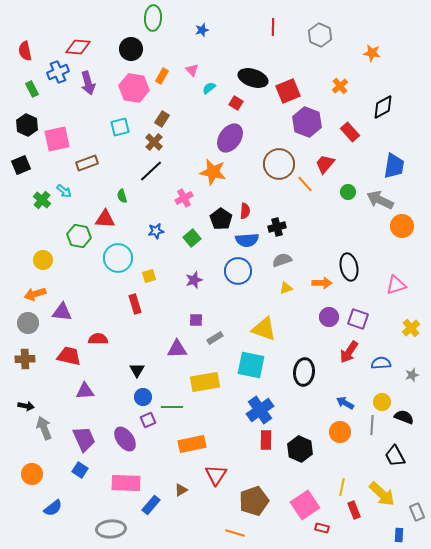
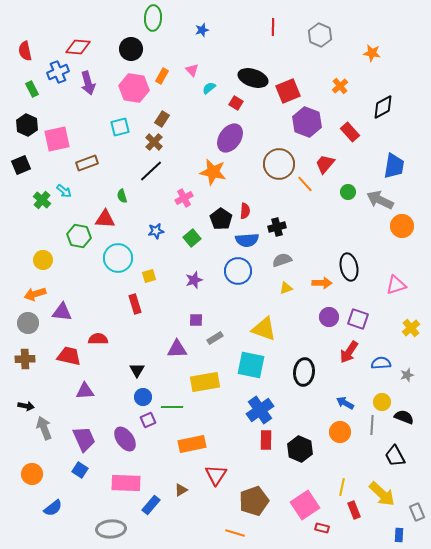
gray star at (412, 375): moved 5 px left
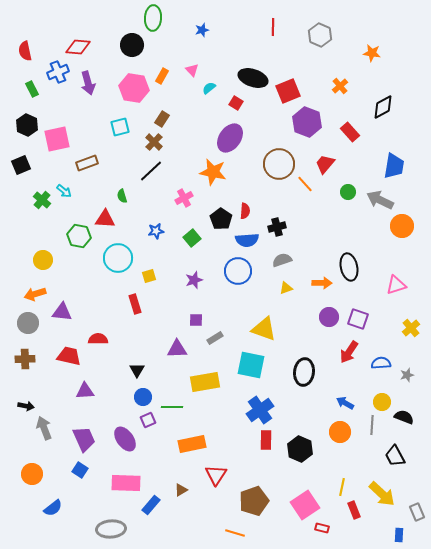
black circle at (131, 49): moved 1 px right, 4 px up
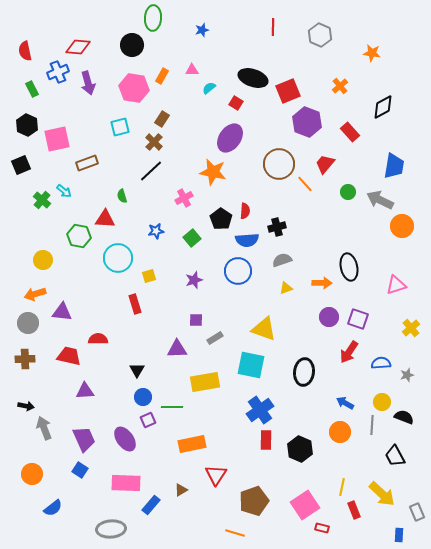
pink triangle at (192, 70): rotated 48 degrees counterclockwise
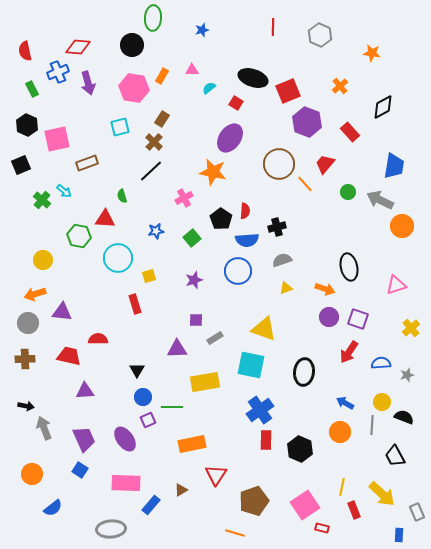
orange arrow at (322, 283): moved 3 px right, 6 px down; rotated 18 degrees clockwise
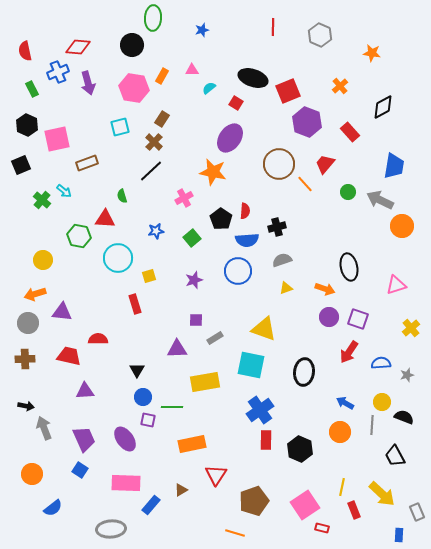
purple square at (148, 420): rotated 35 degrees clockwise
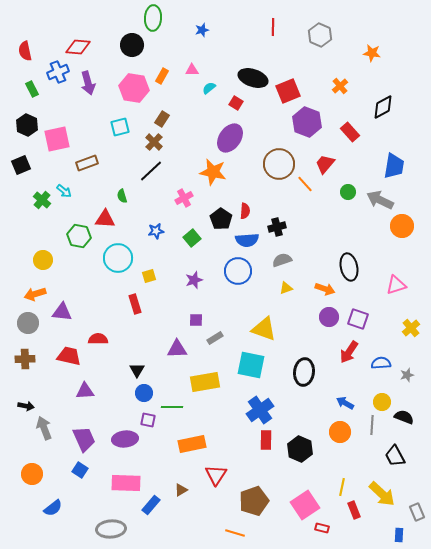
blue circle at (143, 397): moved 1 px right, 4 px up
purple ellipse at (125, 439): rotated 60 degrees counterclockwise
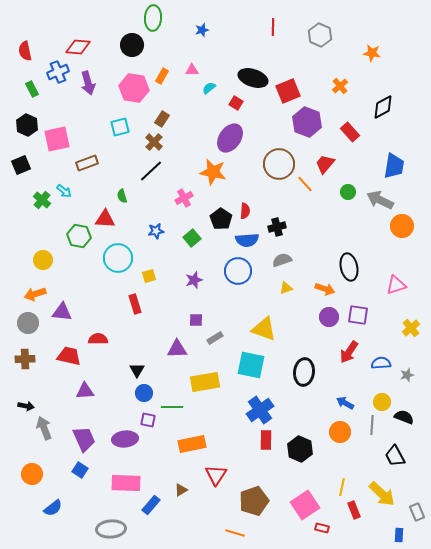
purple square at (358, 319): moved 4 px up; rotated 10 degrees counterclockwise
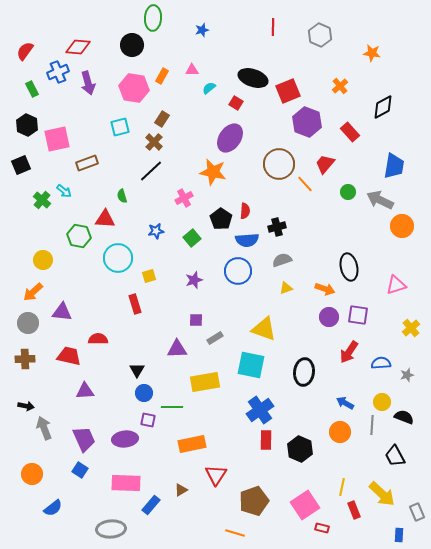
red semicircle at (25, 51): rotated 48 degrees clockwise
orange arrow at (35, 294): moved 2 px left, 2 px up; rotated 25 degrees counterclockwise
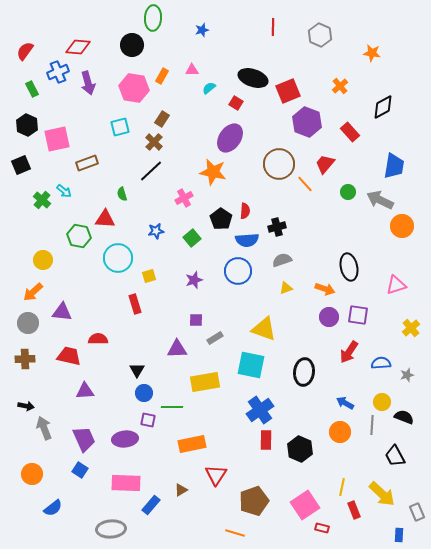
green semicircle at (122, 196): moved 2 px up
